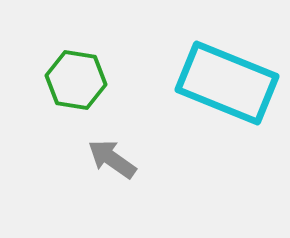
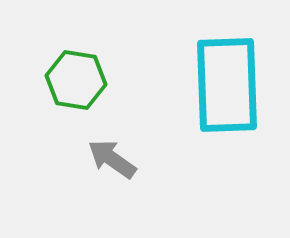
cyan rectangle: moved 2 px down; rotated 66 degrees clockwise
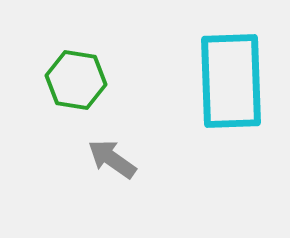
cyan rectangle: moved 4 px right, 4 px up
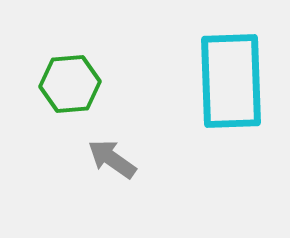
green hexagon: moved 6 px left, 4 px down; rotated 14 degrees counterclockwise
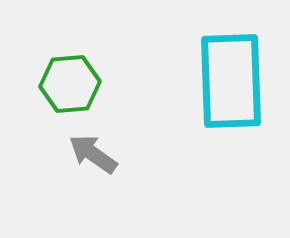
gray arrow: moved 19 px left, 5 px up
